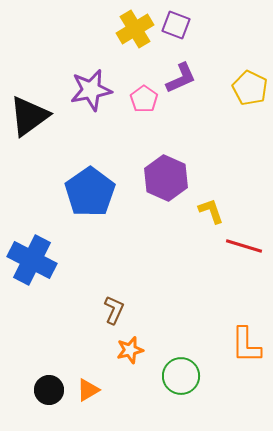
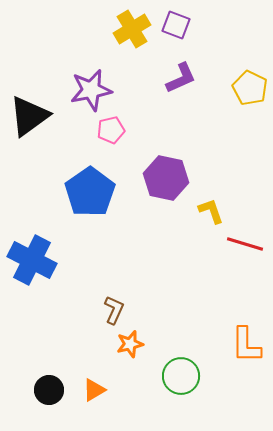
yellow cross: moved 3 px left
pink pentagon: moved 33 px left, 31 px down; rotated 24 degrees clockwise
purple hexagon: rotated 12 degrees counterclockwise
red line: moved 1 px right, 2 px up
orange star: moved 6 px up
orange triangle: moved 6 px right
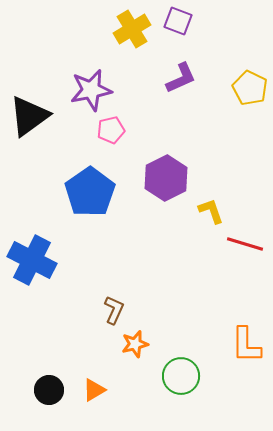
purple square: moved 2 px right, 4 px up
purple hexagon: rotated 21 degrees clockwise
orange star: moved 5 px right
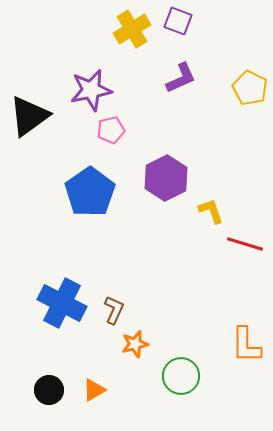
blue cross: moved 30 px right, 43 px down
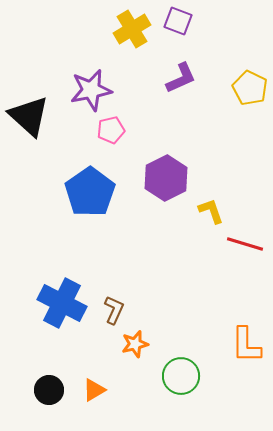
black triangle: rotated 42 degrees counterclockwise
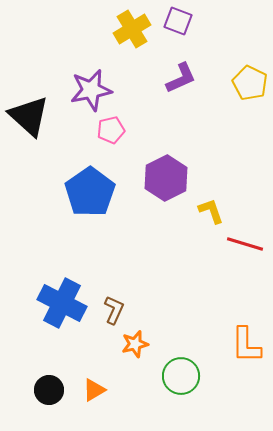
yellow pentagon: moved 5 px up
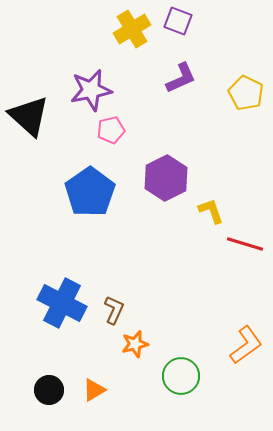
yellow pentagon: moved 4 px left, 10 px down
orange L-shape: rotated 126 degrees counterclockwise
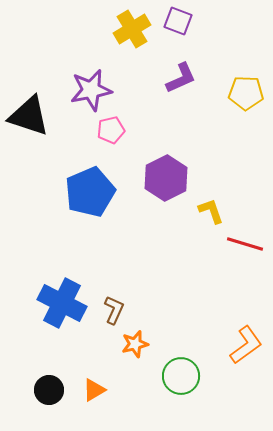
yellow pentagon: rotated 24 degrees counterclockwise
black triangle: rotated 24 degrees counterclockwise
blue pentagon: rotated 12 degrees clockwise
